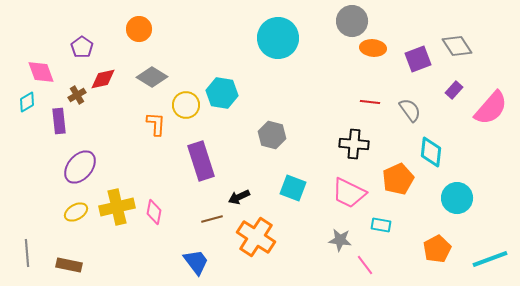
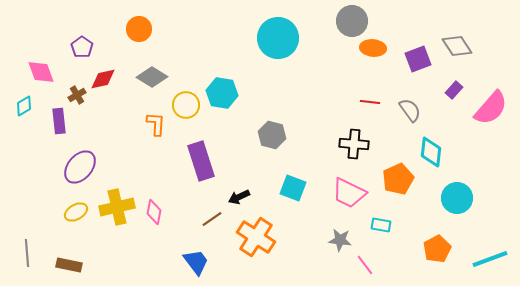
cyan diamond at (27, 102): moved 3 px left, 4 px down
brown line at (212, 219): rotated 20 degrees counterclockwise
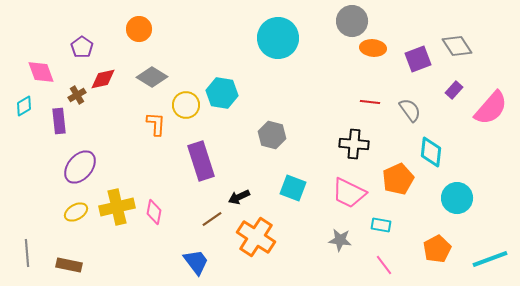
pink line at (365, 265): moved 19 px right
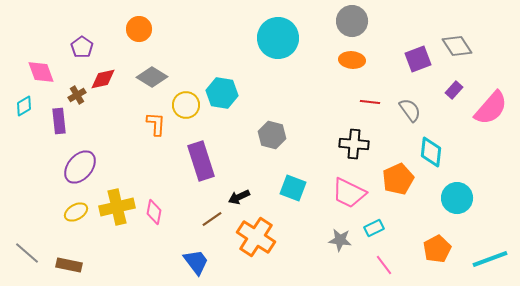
orange ellipse at (373, 48): moved 21 px left, 12 px down
cyan rectangle at (381, 225): moved 7 px left, 3 px down; rotated 36 degrees counterclockwise
gray line at (27, 253): rotated 44 degrees counterclockwise
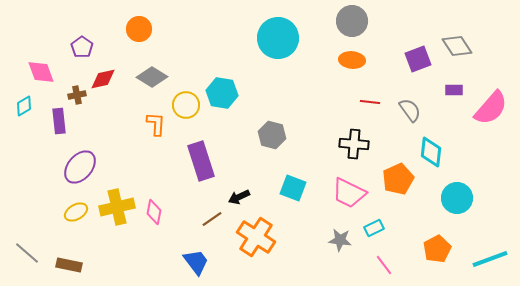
purple rectangle at (454, 90): rotated 48 degrees clockwise
brown cross at (77, 95): rotated 18 degrees clockwise
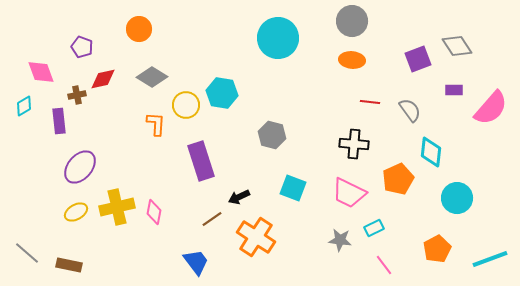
purple pentagon at (82, 47): rotated 15 degrees counterclockwise
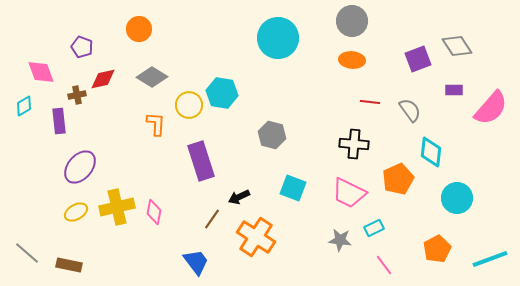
yellow circle at (186, 105): moved 3 px right
brown line at (212, 219): rotated 20 degrees counterclockwise
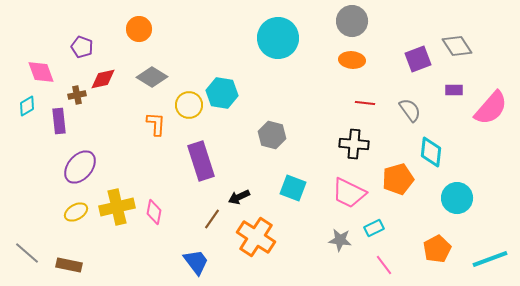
red line at (370, 102): moved 5 px left, 1 px down
cyan diamond at (24, 106): moved 3 px right
orange pentagon at (398, 179): rotated 8 degrees clockwise
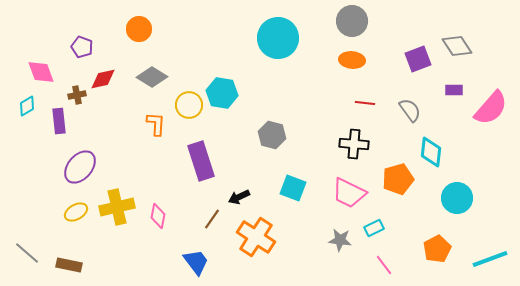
pink diamond at (154, 212): moved 4 px right, 4 px down
